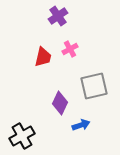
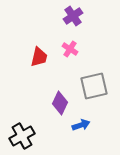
purple cross: moved 15 px right
pink cross: rotated 28 degrees counterclockwise
red trapezoid: moved 4 px left
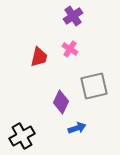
purple diamond: moved 1 px right, 1 px up
blue arrow: moved 4 px left, 3 px down
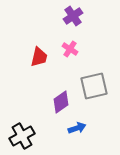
purple diamond: rotated 30 degrees clockwise
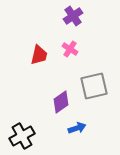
red trapezoid: moved 2 px up
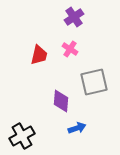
purple cross: moved 1 px right, 1 px down
gray square: moved 4 px up
purple diamond: moved 1 px up; rotated 50 degrees counterclockwise
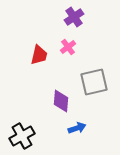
pink cross: moved 2 px left, 2 px up; rotated 21 degrees clockwise
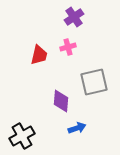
pink cross: rotated 21 degrees clockwise
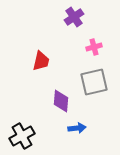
pink cross: moved 26 px right
red trapezoid: moved 2 px right, 6 px down
blue arrow: rotated 12 degrees clockwise
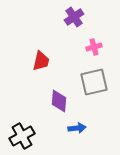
purple diamond: moved 2 px left
